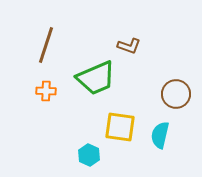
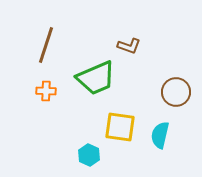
brown circle: moved 2 px up
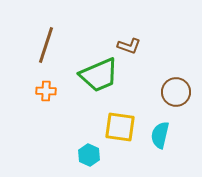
green trapezoid: moved 3 px right, 3 px up
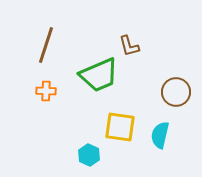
brown L-shape: rotated 55 degrees clockwise
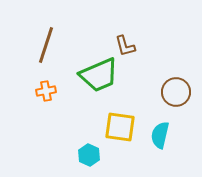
brown L-shape: moved 4 px left
orange cross: rotated 12 degrees counterclockwise
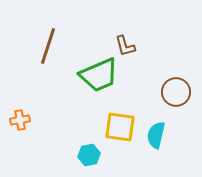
brown line: moved 2 px right, 1 px down
orange cross: moved 26 px left, 29 px down
cyan semicircle: moved 4 px left
cyan hexagon: rotated 25 degrees clockwise
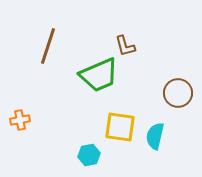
brown circle: moved 2 px right, 1 px down
cyan semicircle: moved 1 px left, 1 px down
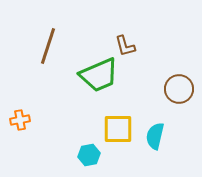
brown circle: moved 1 px right, 4 px up
yellow square: moved 2 px left, 2 px down; rotated 8 degrees counterclockwise
